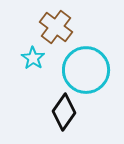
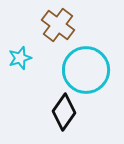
brown cross: moved 2 px right, 2 px up
cyan star: moved 13 px left; rotated 20 degrees clockwise
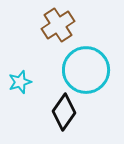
brown cross: rotated 20 degrees clockwise
cyan star: moved 24 px down
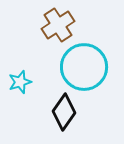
cyan circle: moved 2 px left, 3 px up
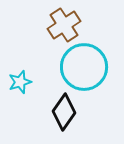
brown cross: moved 6 px right
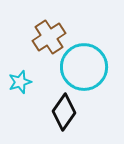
brown cross: moved 15 px left, 12 px down
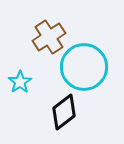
cyan star: rotated 15 degrees counterclockwise
black diamond: rotated 18 degrees clockwise
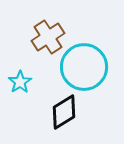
brown cross: moved 1 px left
black diamond: rotated 6 degrees clockwise
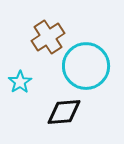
cyan circle: moved 2 px right, 1 px up
black diamond: rotated 27 degrees clockwise
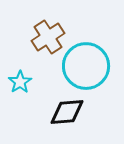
black diamond: moved 3 px right
